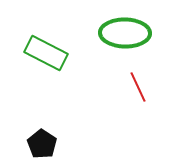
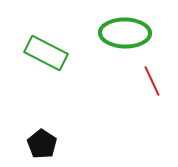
red line: moved 14 px right, 6 px up
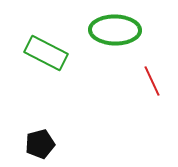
green ellipse: moved 10 px left, 3 px up
black pentagon: moved 2 px left; rotated 24 degrees clockwise
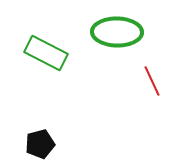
green ellipse: moved 2 px right, 2 px down
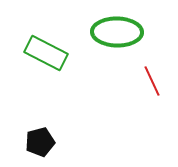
black pentagon: moved 2 px up
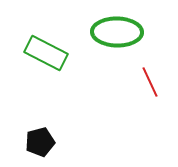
red line: moved 2 px left, 1 px down
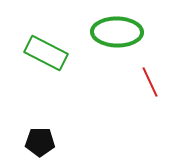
black pentagon: rotated 16 degrees clockwise
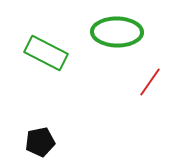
red line: rotated 60 degrees clockwise
black pentagon: rotated 12 degrees counterclockwise
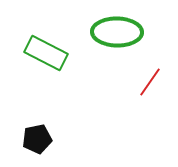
black pentagon: moved 3 px left, 3 px up
